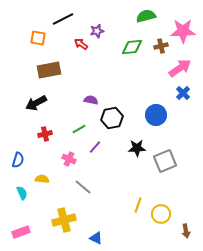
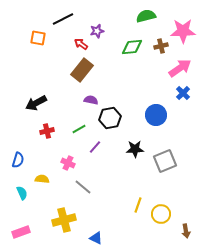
brown rectangle: moved 33 px right; rotated 40 degrees counterclockwise
black hexagon: moved 2 px left
red cross: moved 2 px right, 3 px up
black star: moved 2 px left, 1 px down
pink cross: moved 1 px left, 4 px down
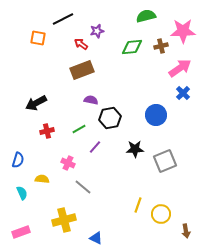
brown rectangle: rotated 30 degrees clockwise
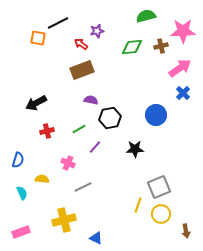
black line: moved 5 px left, 4 px down
gray square: moved 6 px left, 26 px down
gray line: rotated 66 degrees counterclockwise
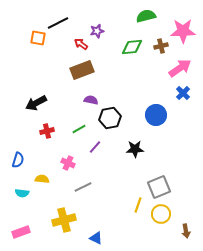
cyan semicircle: rotated 120 degrees clockwise
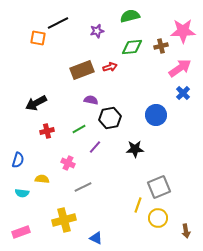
green semicircle: moved 16 px left
red arrow: moved 29 px right, 23 px down; rotated 128 degrees clockwise
yellow circle: moved 3 px left, 4 px down
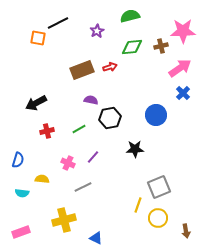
purple star: rotated 16 degrees counterclockwise
purple line: moved 2 px left, 10 px down
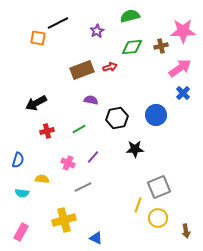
black hexagon: moved 7 px right
pink rectangle: rotated 42 degrees counterclockwise
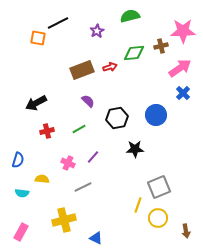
green diamond: moved 2 px right, 6 px down
purple semicircle: moved 3 px left, 1 px down; rotated 32 degrees clockwise
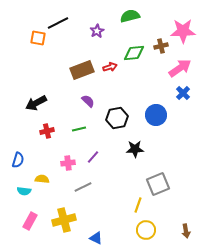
green line: rotated 16 degrees clockwise
pink cross: rotated 32 degrees counterclockwise
gray square: moved 1 px left, 3 px up
cyan semicircle: moved 2 px right, 2 px up
yellow circle: moved 12 px left, 12 px down
pink rectangle: moved 9 px right, 11 px up
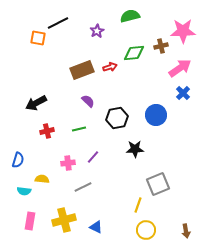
pink rectangle: rotated 18 degrees counterclockwise
blue triangle: moved 11 px up
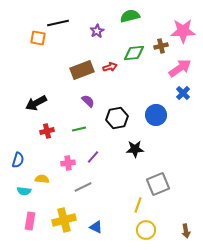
black line: rotated 15 degrees clockwise
